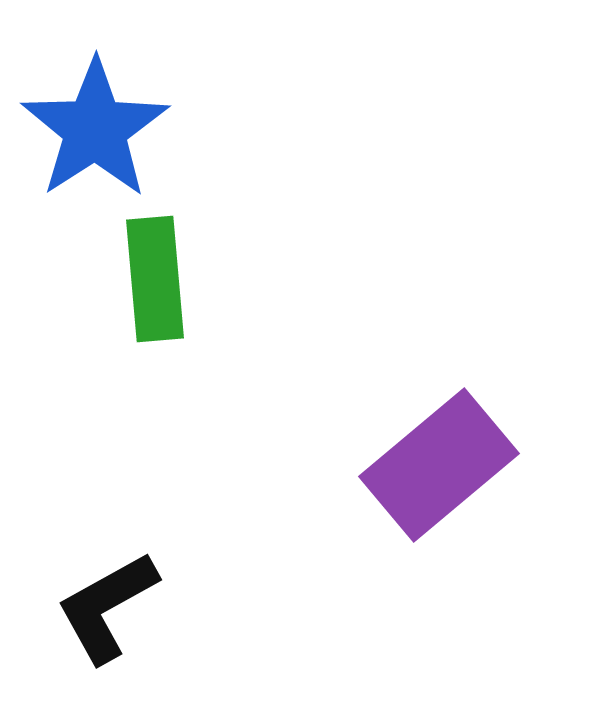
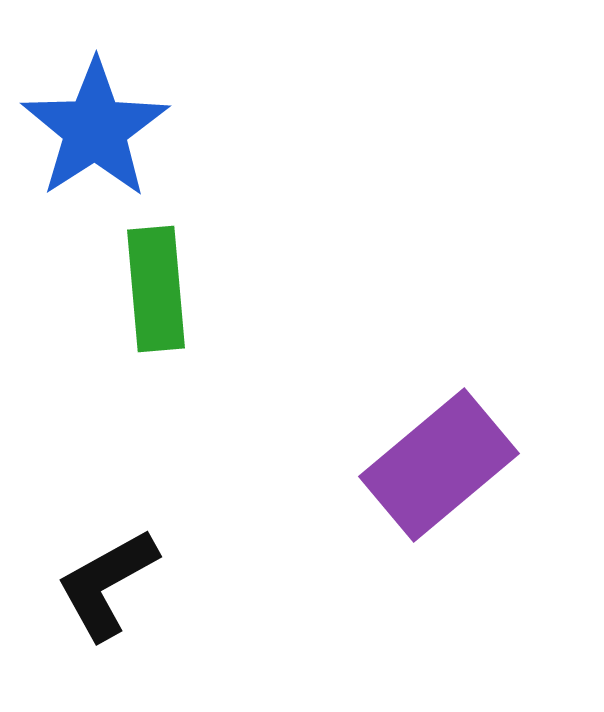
green rectangle: moved 1 px right, 10 px down
black L-shape: moved 23 px up
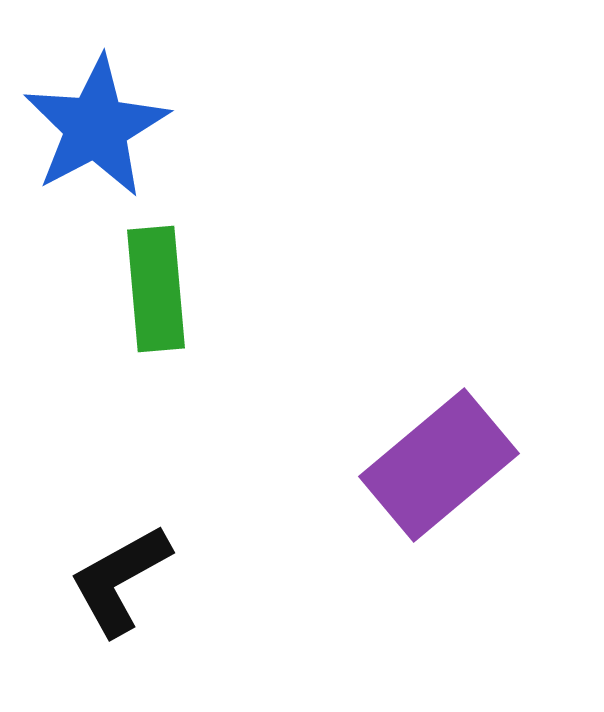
blue star: moved 1 px right, 2 px up; rotated 5 degrees clockwise
black L-shape: moved 13 px right, 4 px up
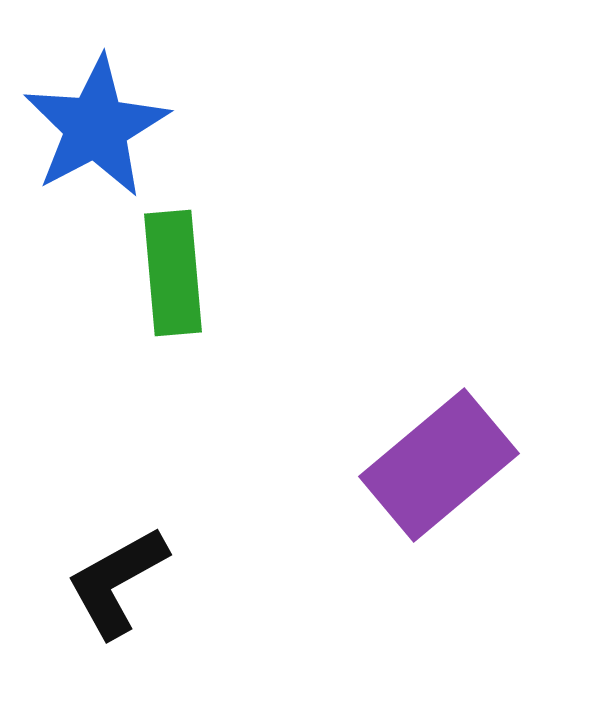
green rectangle: moved 17 px right, 16 px up
black L-shape: moved 3 px left, 2 px down
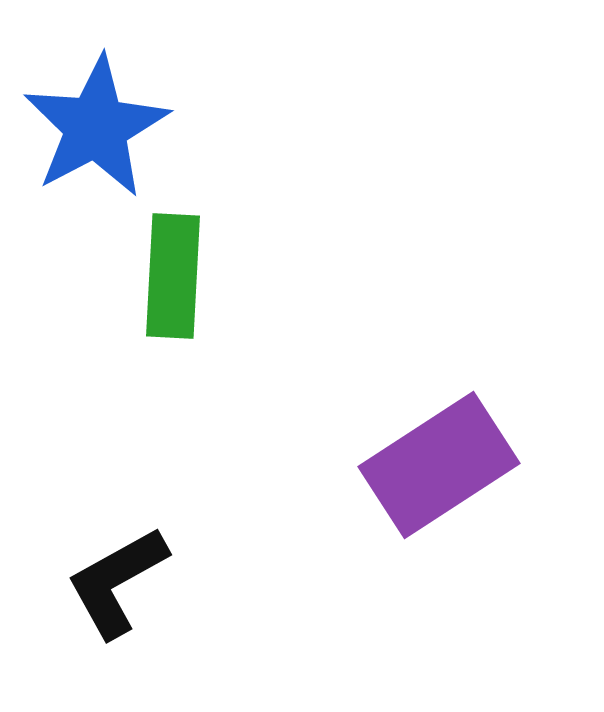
green rectangle: moved 3 px down; rotated 8 degrees clockwise
purple rectangle: rotated 7 degrees clockwise
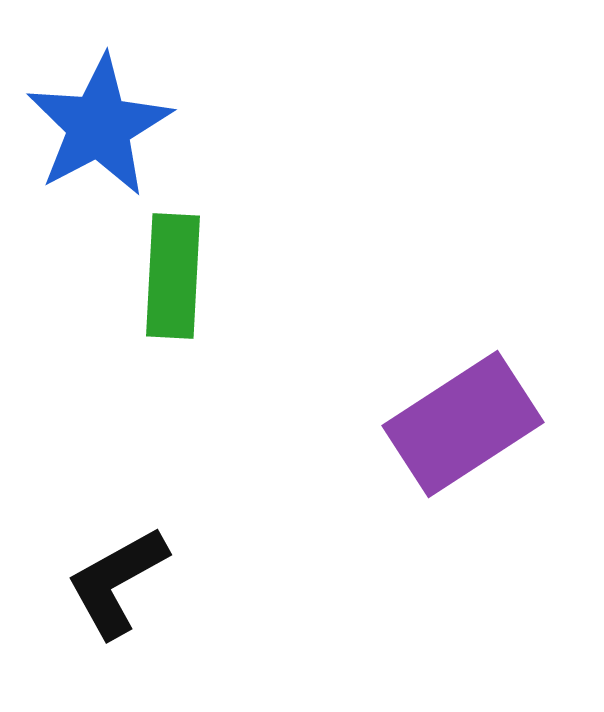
blue star: moved 3 px right, 1 px up
purple rectangle: moved 24 px right, 41 px up
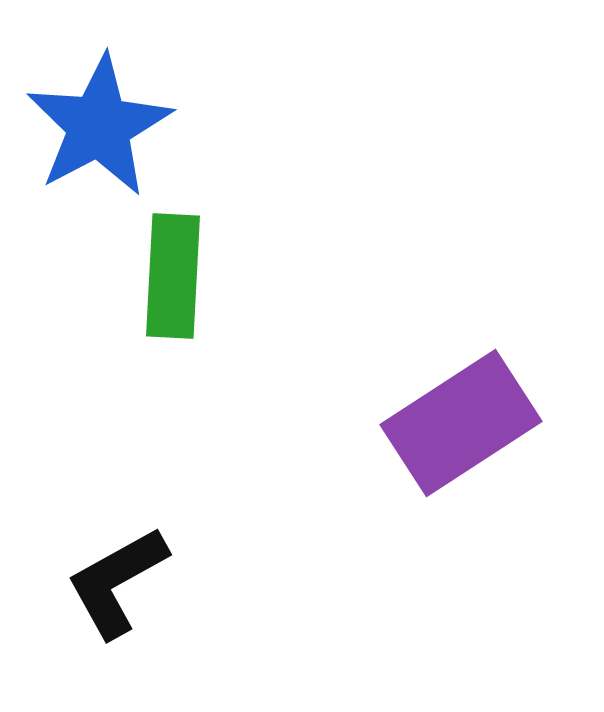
purple rectangle: moved 2 px left, 1 px up
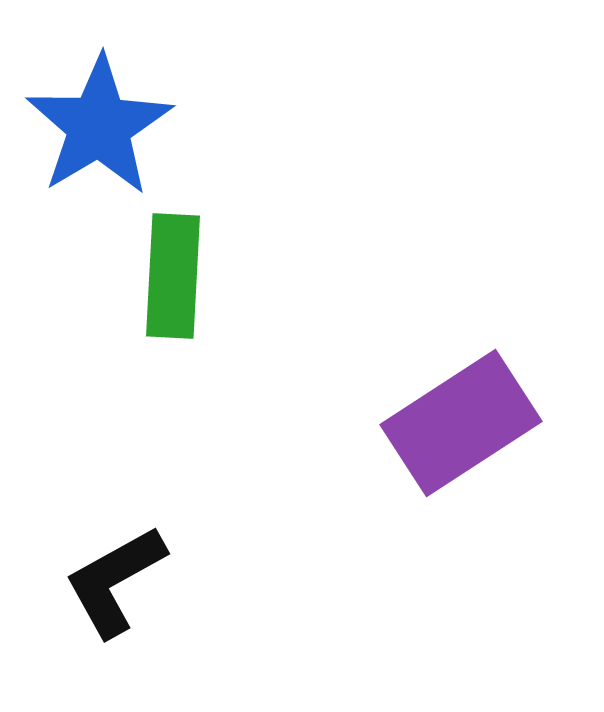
blue star: rotated 3 degrees counterclockwise
black L-shape: moved 2 px left, 1 px up
